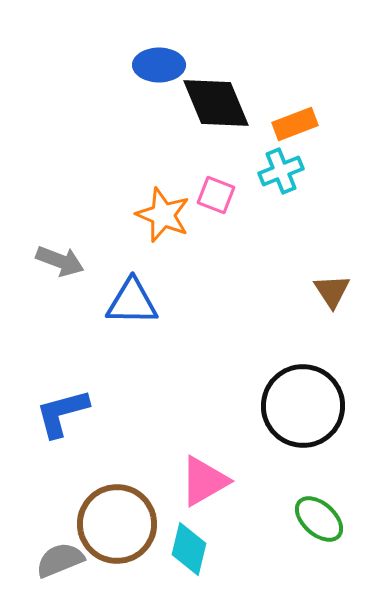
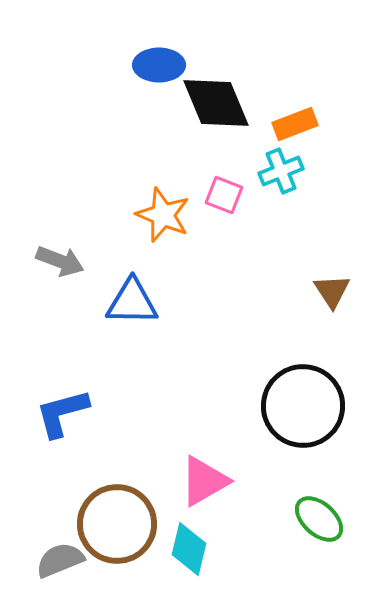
pink square: moved 8 px right
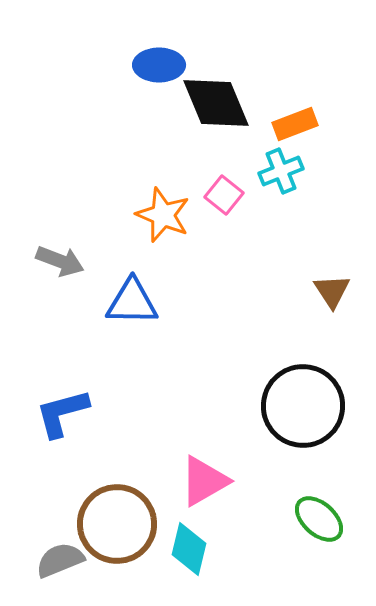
pink square: rotated 18 degrees clockwise
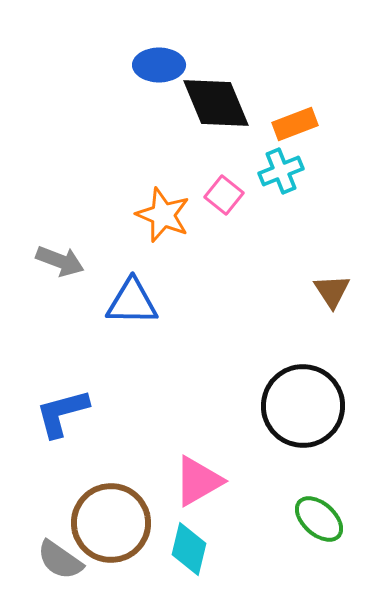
pink triangle: moved 6 px left
brown circle: moved 6 px left, 1 px up
gray semicircle: rotated 123 degrees counterclockwise
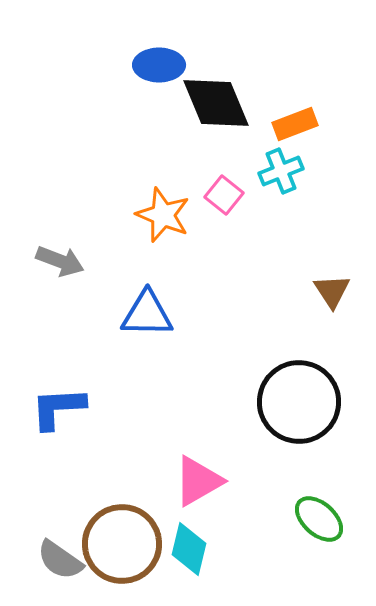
blue triangle: moved 15 px right, 12 px down
black circle: moved 4 px left, 4 px up
blue L-shape: moved 4 px left, 5 px up; rotated 12 degrees clockwise
brown circle: moved 11 px right, 21 px down
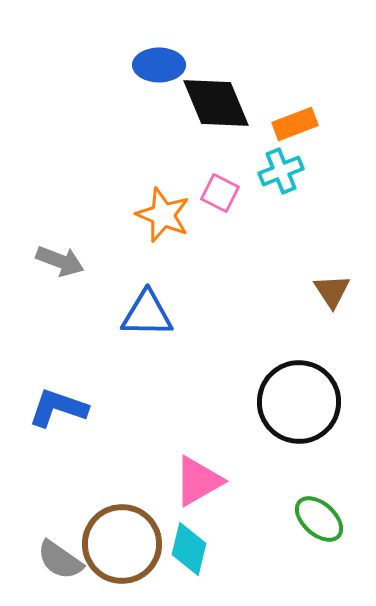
pink square: moved 4 px left, 2 px up; rotated 12 degrees counterclockwise
blue L-shape: rotated 22 degrees clockwise
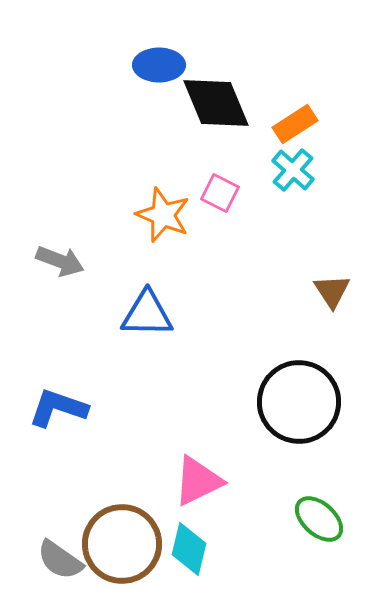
orange rectangle: rotated 12 degrees counterclockwise
cyan cross: moved 12 px right, 1 px up; rotated 27 degrees counterclockwise
pink triangle: rotated 4 degrees clockwise
